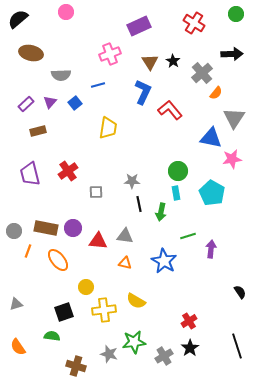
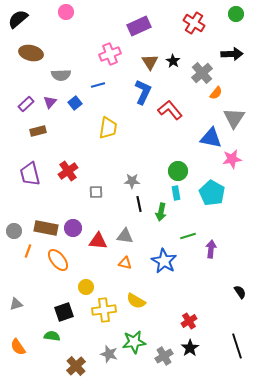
brown cross at (76, 366): rotated 30 degrees clockwise
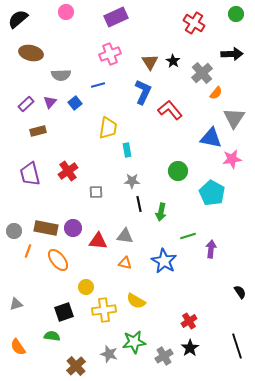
purple rectangle at (139, 26): moved 23 px left, 9 px up
cyan rectangle at (176, 193): moved 49 px left, 43 px up
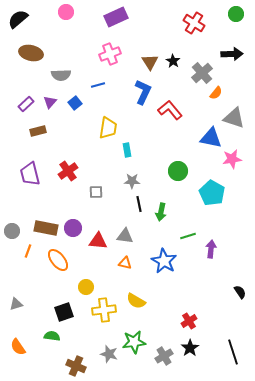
gray triangle at (234, 118): rotated 45 degrees counterclockwise
gray circle at (14, 231): moved 2 px left
black line at (237, 346): moved 4 px left, 6 px down
brown cross at (76, 366): rotated 24 degrees counterclockwise
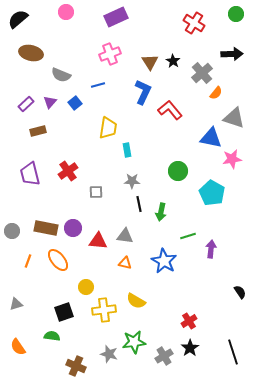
gray semicircle at (61, 75): rotated 24 degrees clockwise
orange line at (28, 251): moved 10 px down
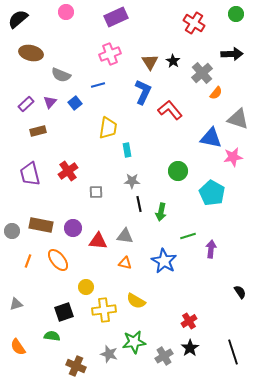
gray triangle at (234, 118): moved 4 px right, 1 px down
pink star at (232, 159): moved 1 px right, 2 px up
brown rectangle at (46, 228): moved 5 px left, 3 px up
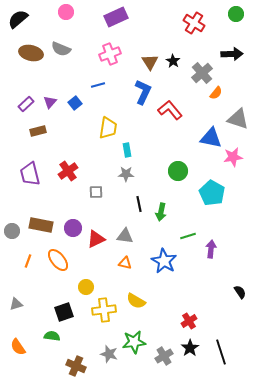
gray semicircle at (61, 75): moved 26 px up
gray star at (132, 181): moved 6 px left, 7 px up
red triangle at (98, 241): moved 2 px left, 2 px up; rotated 30 degrees counterclockwise
black line at (233, 352): moved 12 px left
